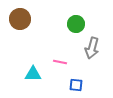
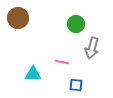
brown circle: moved 2 px left, 1 px up
pink line: moved 2 px right
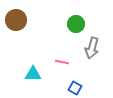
brown circle: moved 2 px left, 2 px down
blue square: moved 1 px left, 3 px down; rotated 24 degrees clockwise
